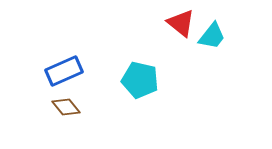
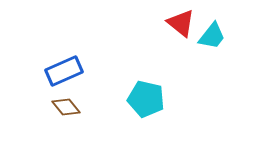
cyan pentagon: moved 6 px right, 19 px down
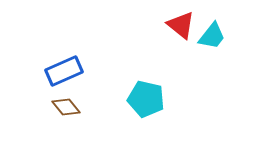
red triangle: moved 2 px down
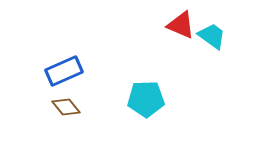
red triangle: rotated 16 degrees counterclockwise
cyan trapezoid: rotated 92 degrees counterclockwise
cyan pentagon: rotated 15 degrees counterclockwise
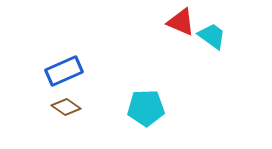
red triangle: moved 3 px up
cyan pentagon: moved 9 px down
brown diamond: rotated 16 degrees counterclockwise
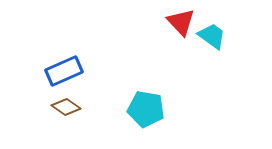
red triangle: rotated 24 degrees clockwise
cyan pentagon: moved 1 px down; rotated 12 degrees clockwise
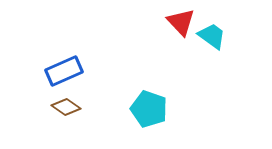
cyan pentagon: moved 3 px right; rotated 9 degrees clockwise
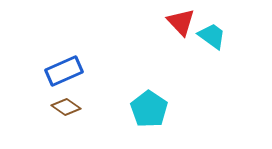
cyan pentagon: rotated 15 degrees clockwise
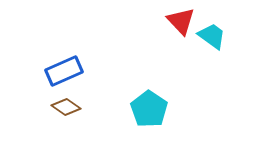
red triangle: moved 1 px up
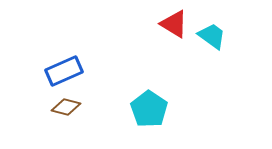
red triangle: moved 7 px left, 3 px down; rotated 16 degrees counterclockwise
brown diamond: rotated 20 degrees counterclockwise
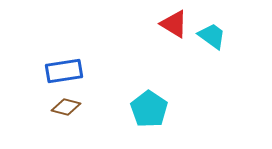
blue rectangle: rotated 15 degrees clockwise
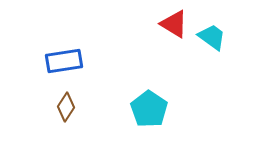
cyan trapezoid: moved 1 px down
blue rectangle: moved 10 px up
brown diamond: rotated 72 degrees counterclockwise
